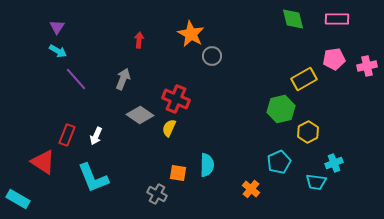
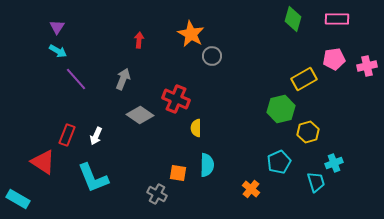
green diamond: rotated 30 degrees clockwise
yellow semicircle: moved 27 px right; rotated 24 degrees counterclockwise
yellow hexagon: rotated 10 degrees clockwise
cyan trapezoid: rotated 115 degrees counterclockwise
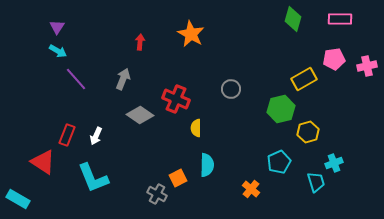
pink rectangle: moved 3 px right
red arrow: moved 1 px right, 2 px down
gray circle: moved 19 px right, 33 px down
orange square: moved 5 px down; rotated 36 degrees counterclockwise
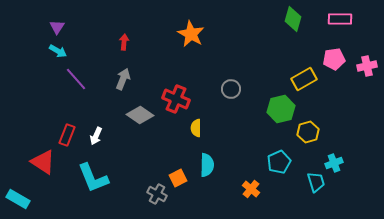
red arrow: moved 16 px left
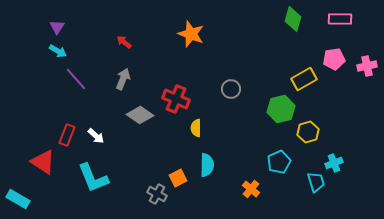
orange star: rotated 8 degrees counterclockwise
red arrow: rotated 56 degrees counterclockwise
white arrow: rotated 72 degrees counterclockwise
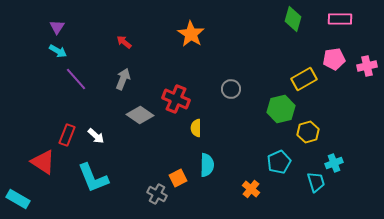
orange star: rotated 12 degrees clockwise
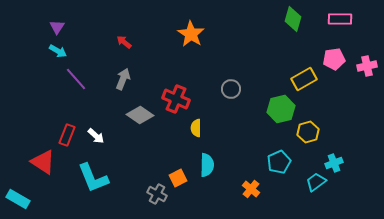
cyan trapezoid: rotated 110 degrees counterclockwise
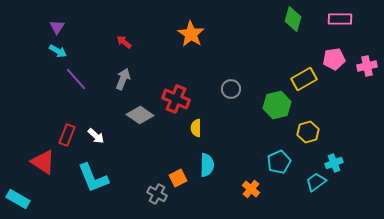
green hexagon: moved 4 px left, 4 px up
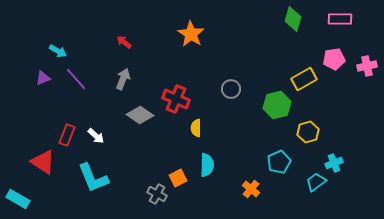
purple triangle: moved 14 px left, 51 px down; rotated 35 degrees clockwise
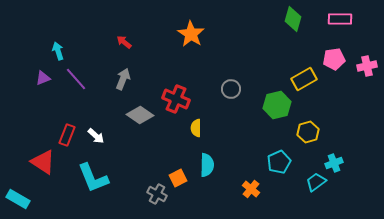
cyan arrow: rotated 138 degrees counterclockwise
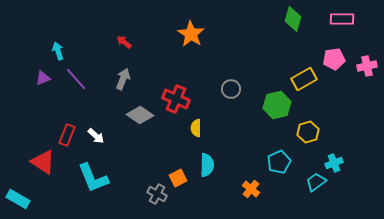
pink rectangle: moved 2 px right
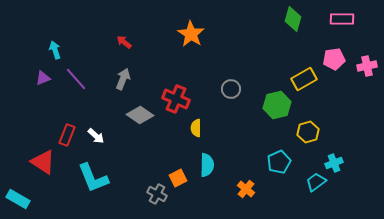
cyan arrow: moved 3 px left, 1 px up
orange cross: moved 5 px left
